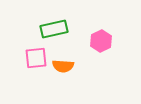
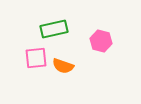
pink hexagon: rotated 20 degrees counterclockwise
orange semicircle: rotated 15 degrees clockwise
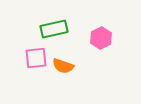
pink hexagon: moved 3 px up; rotated 20 degrees clockwise
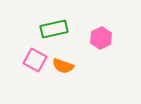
pink square: moved 1 px left, 2 px down; rotated 35 degrees clockwise
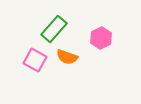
green rectangle: rotated 36 degrees counterclockwise
orange semicircle: moved 4 px right, 9 px up
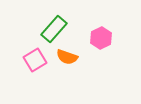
pink square: rotated 30 degrees clockwise
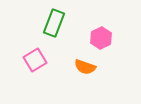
green rectangle: moved 6 px up; rotated 20 degrees counterclockwise
orange semicircle: moved 18 px right, 10 px down
